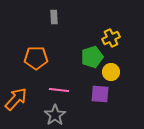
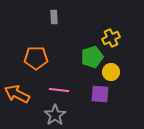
orange arrow: moved 1 px right, 5 px up; rotated 105 degrees counterclockwise
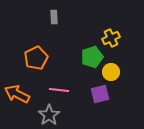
orange pentagon: rotated 25 degrees counterclockwise
purple square: rotated 18 degrees counterclockwise
gray star: moved 6 px left
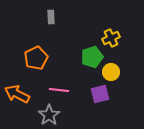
gray rectangle: moved 3 px left
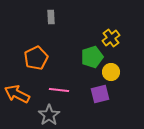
yellow cross: rotated 12 degrees counterclockwise
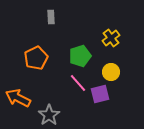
green pentagon: moved 12 px left, 1 px up
pink line: moved 19 px right, 7 px up; rotated 42 degrees clockwise
orange arrow: moved 1 px right, 4 px down
